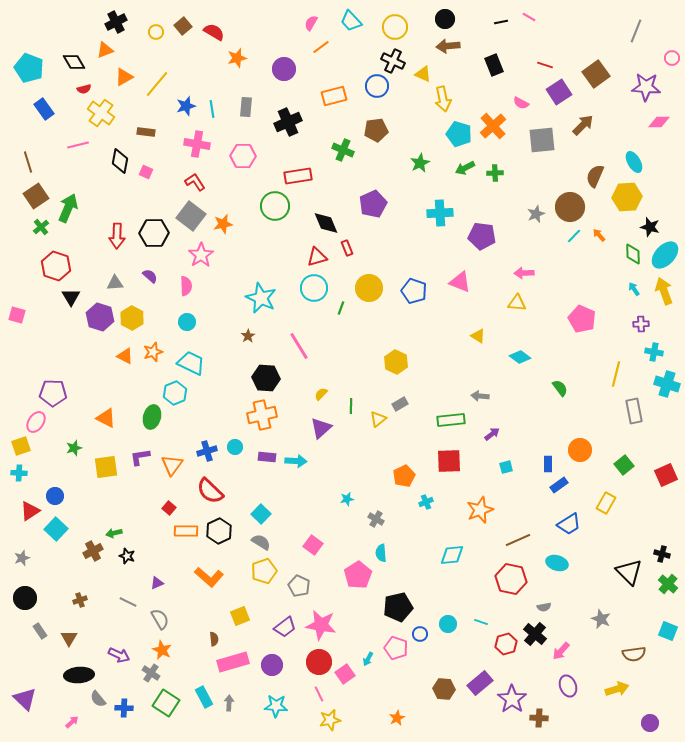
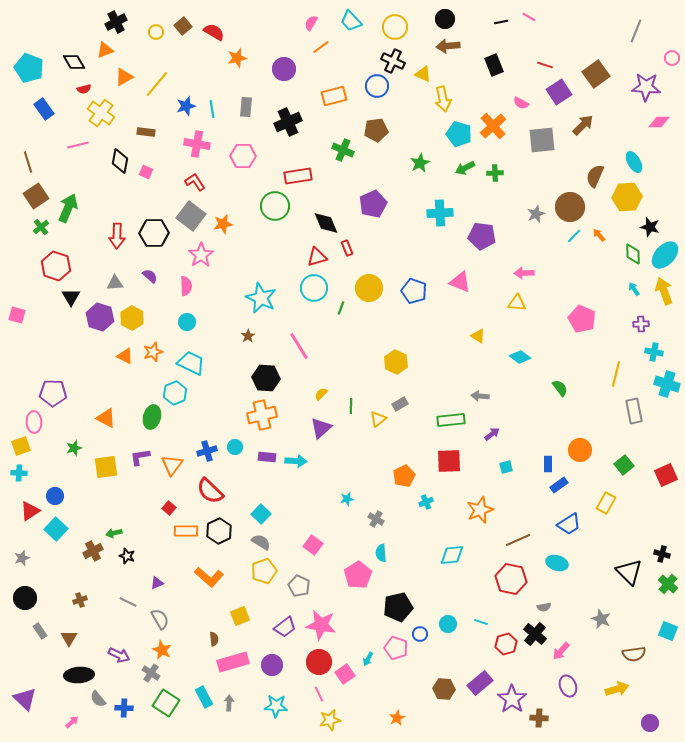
pink ellipse at (36, 422): moved 2 px left; rotated 35 degrees counterclockwise
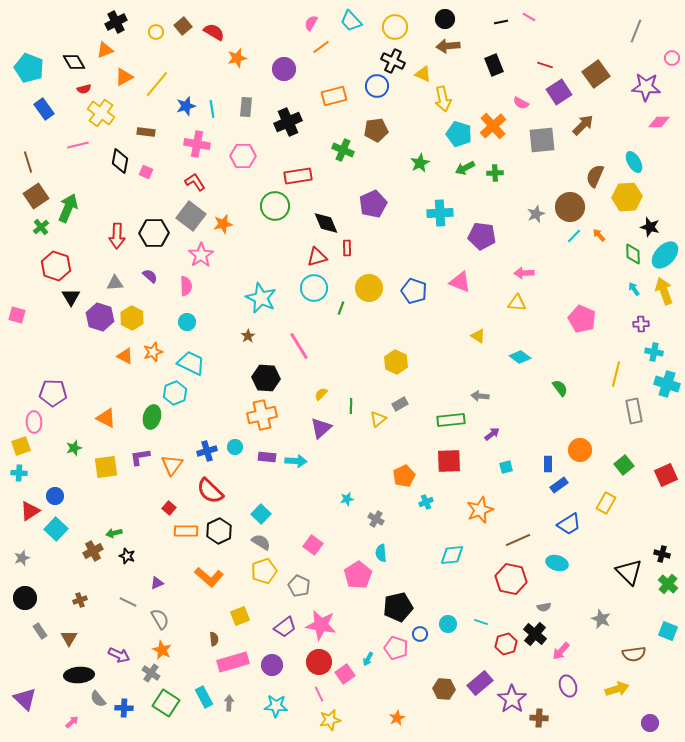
red rectangle at (347, 248): rotated 21 degrees clockwise
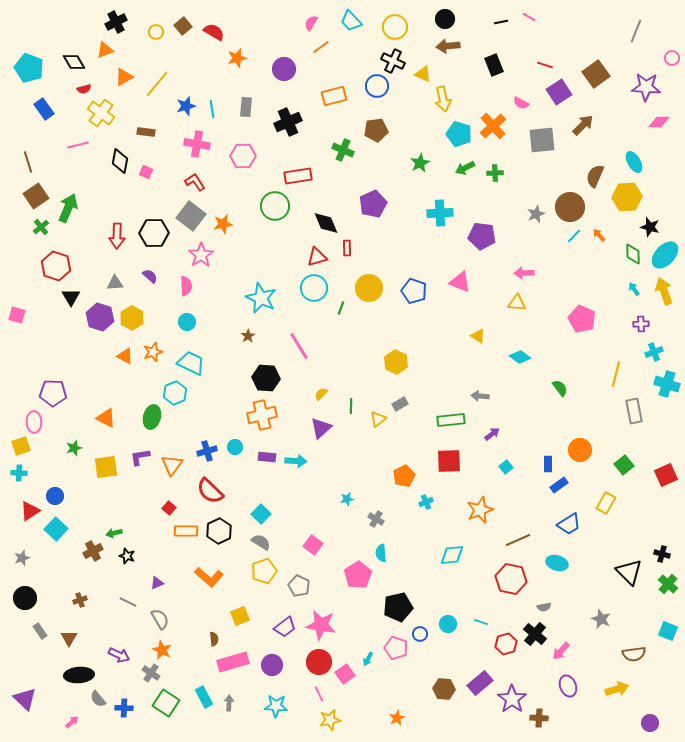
cyan cross at (654, 352): rotated 30 degrees counterclockwise
cyan square at (506, 467): rotated 24 degrees counterclockwise
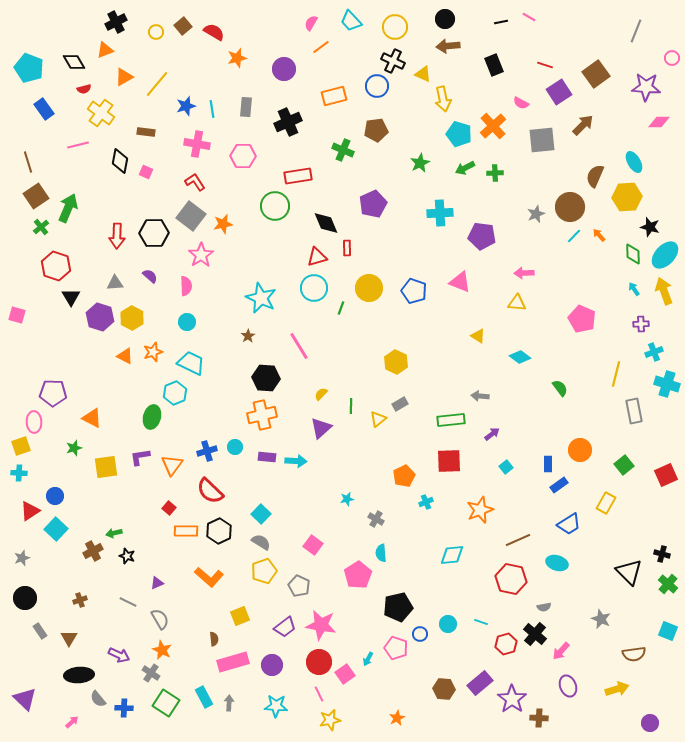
orange triangle at (106, 418): moved 14 px left
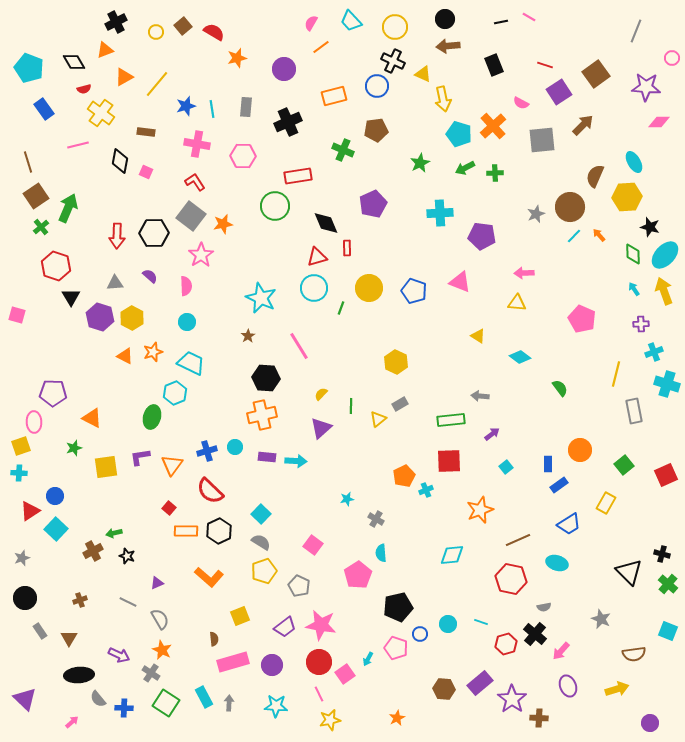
cyan cross at (426, 502): moved 12 px up
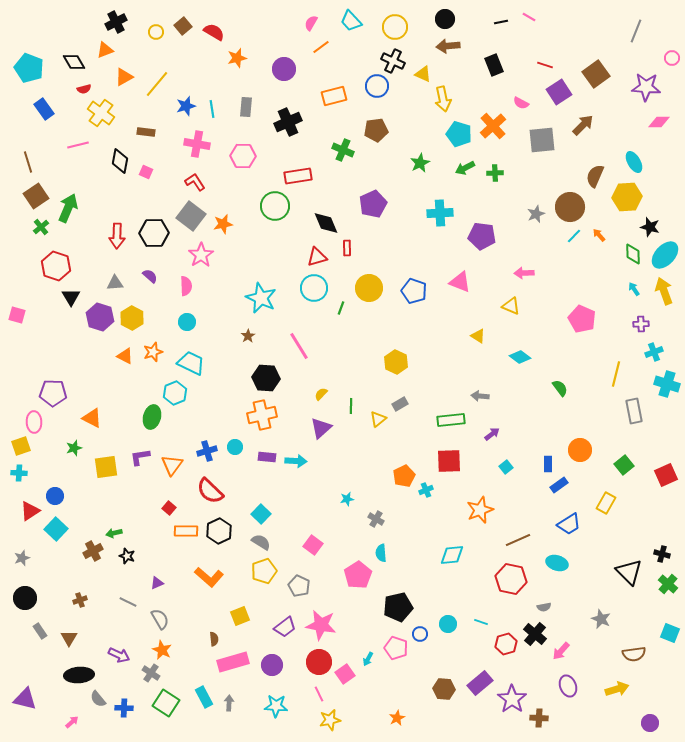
yellow triangle at (517, 303): moved 6 px left, 3 px down; rotated 18 degrees clockwise
cyan square at (668, 631): moved 2 px right, 2 px down
purple triangle at (25, 699): rotated 30 degrees counterclockwise
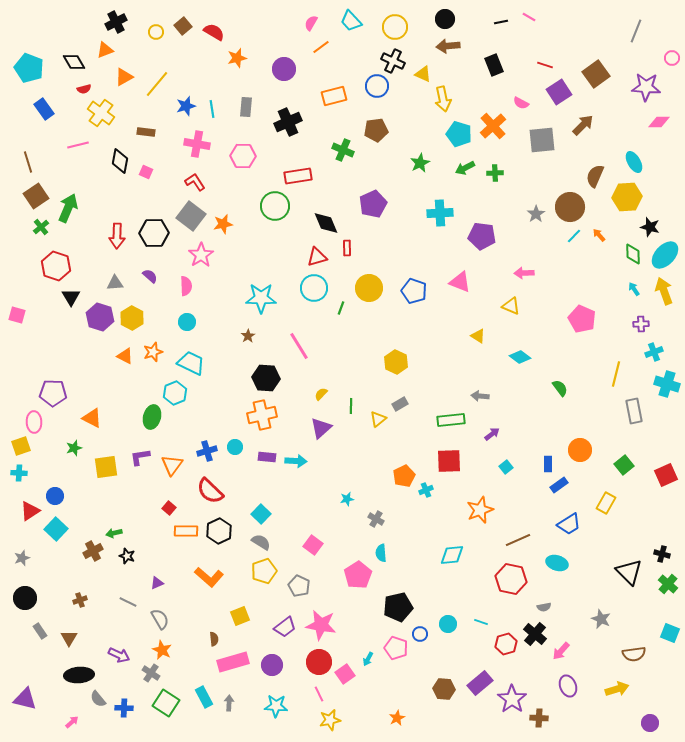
gray star at (536, 214): rotated 12 degrees counterclockwise
cyan star at (261, 298): rotated 24 degrees counterclockwise
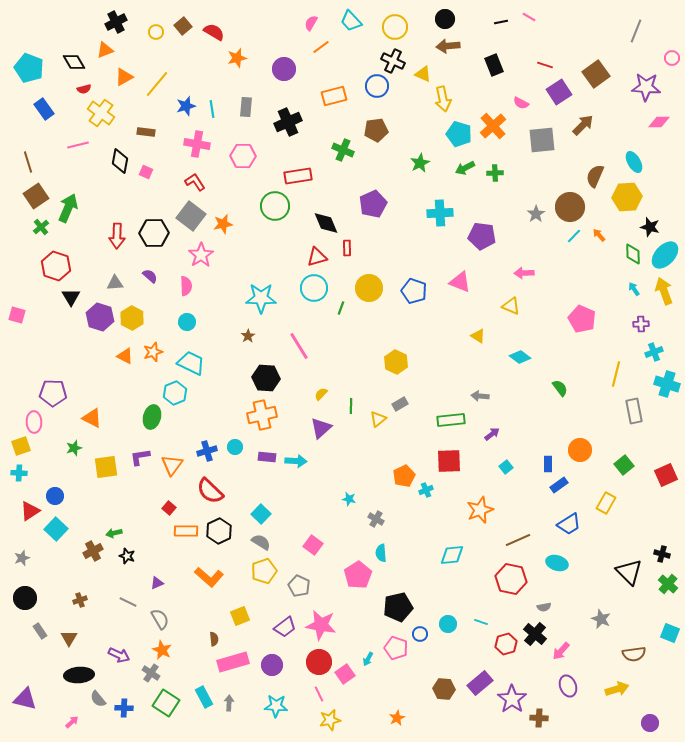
cyan star at (347, 499): moved 2 px right; rotated 24 degrees clockwise
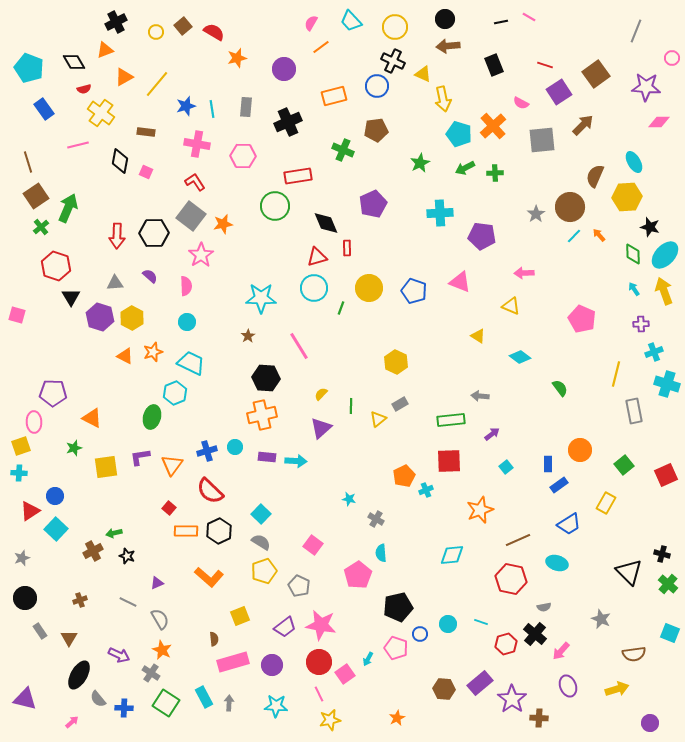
black ellipse at (79, 675): rotated 56 degrees counterclockwise
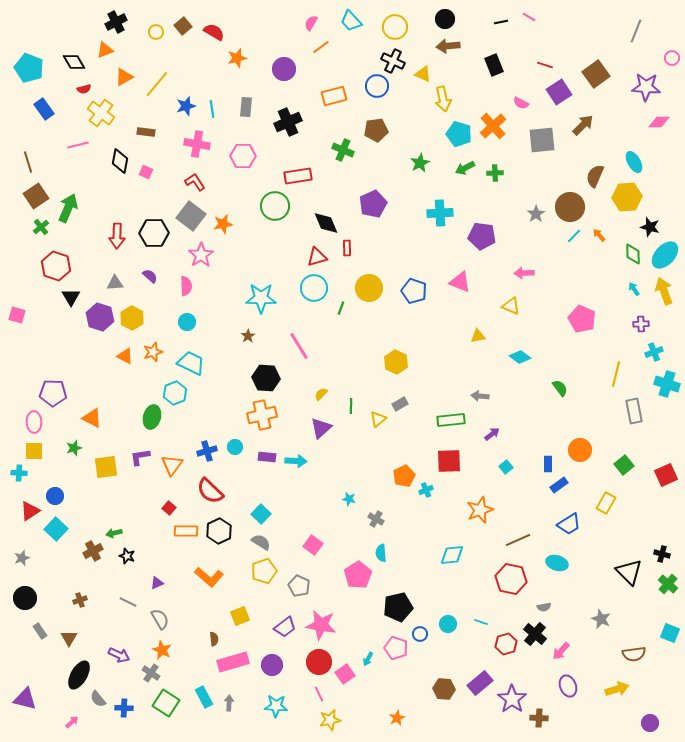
yellow triangle at (478, 336): rotated 42 degrees counterclockwise
yellow square at (21, 446): moved 13 px right, 5 px down; rotated 18 degrees clockwise
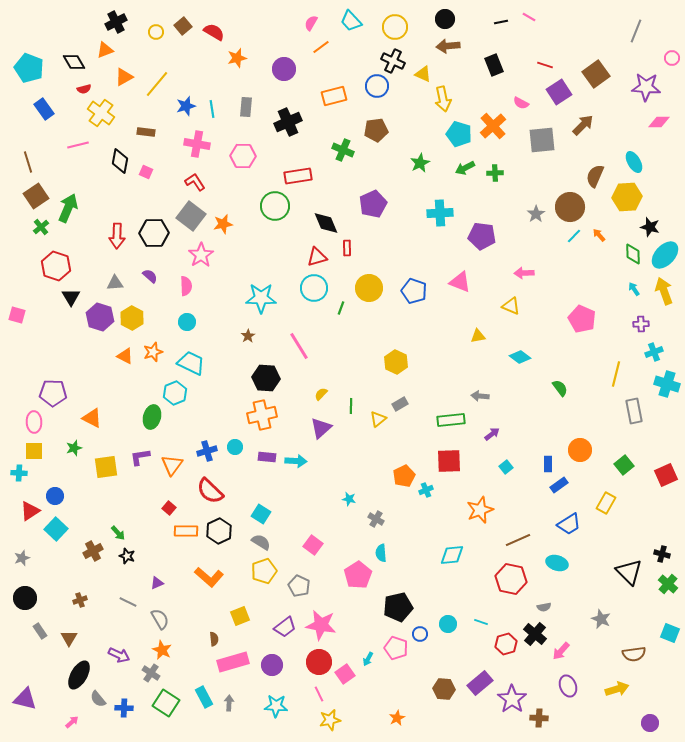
cyan square at (261, 514): rotated 12 degrees counterclockwise
green arrow at (114, 533): moved 4 px right; rotated 119 degrees counterclockwise
